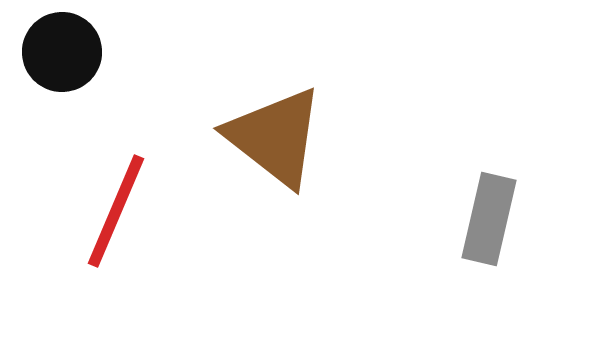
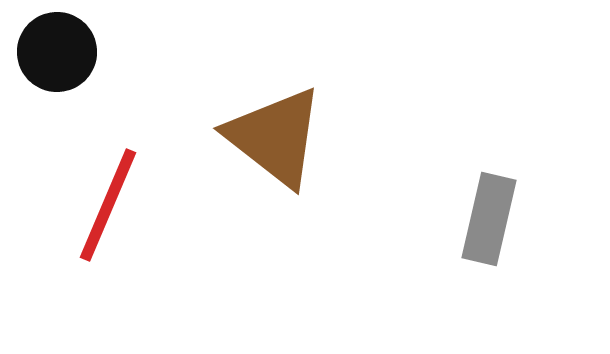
black circle: moved 5 px left
red line: moved 8 px left, 6 px up
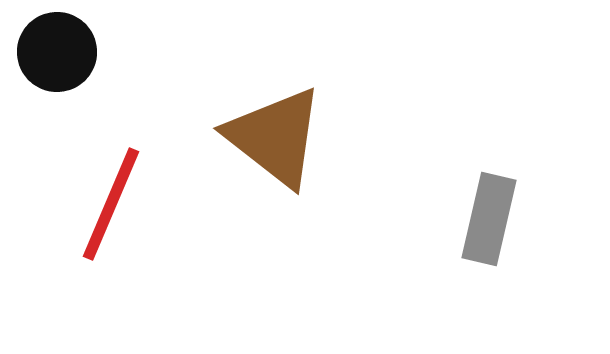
red line: moved 3 px right, 1 px up
